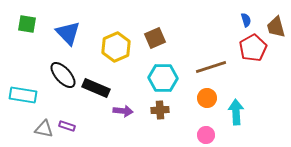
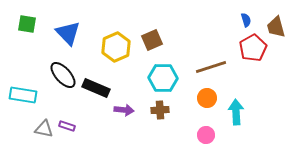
brown square: moved 3 px left, 2 px down
purple arrow: moved 1 px right, 1 px up
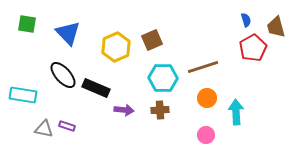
brown line: moved 8 px left
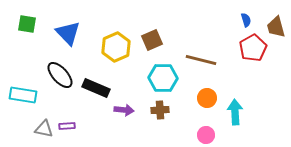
brown line: moved 2 px left, 7 px up; rotated 32 degrees clockwise
black ellipse: moved 3 px left
cyan arrow: moved 1 px left
purple rectangle: rotated 21 degrees counterclockwise
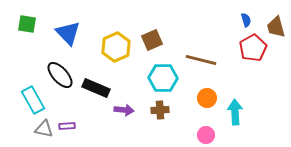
cyan rectangle: moved 10 px right, 5 px down; rotated 52 degrees clockwise
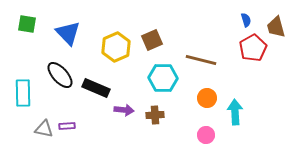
cyan rectangle: moved 10 px left, 7 px up; rotated 28 degrees clockwise
brown cross: moved 5 px left, 5 px down
